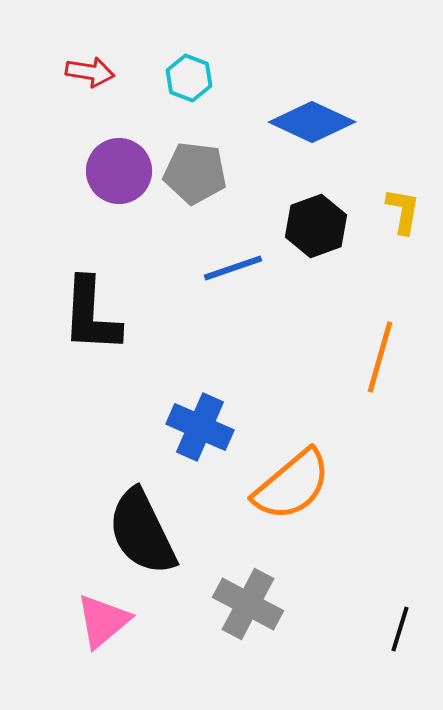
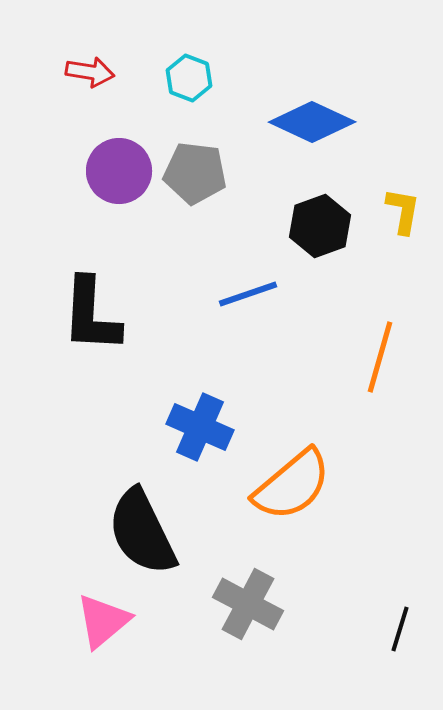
black hexagon: moved 4 px right
blue line: moved 15 px right, 26 px down
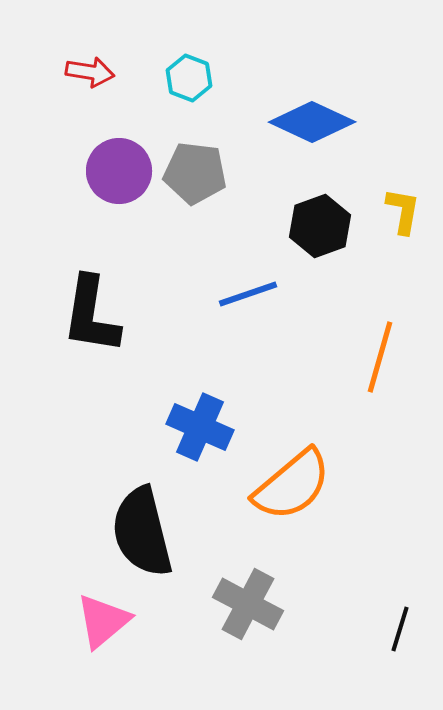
black L-shape: rotated 6 degrees clockwise
black semicircle: rotated 12 degrees clockwise
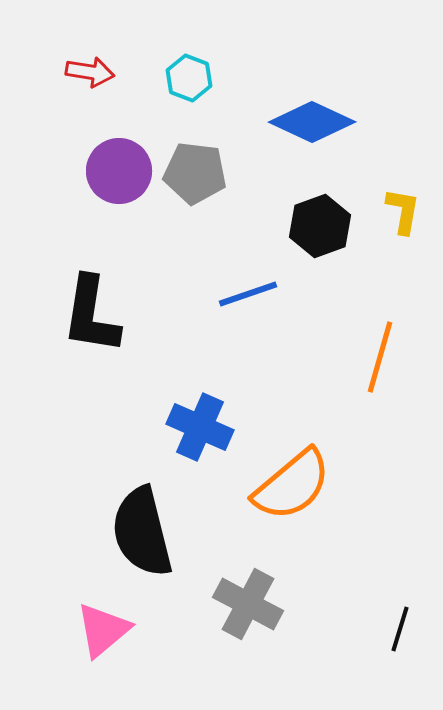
pink triangle: moved 9 px down
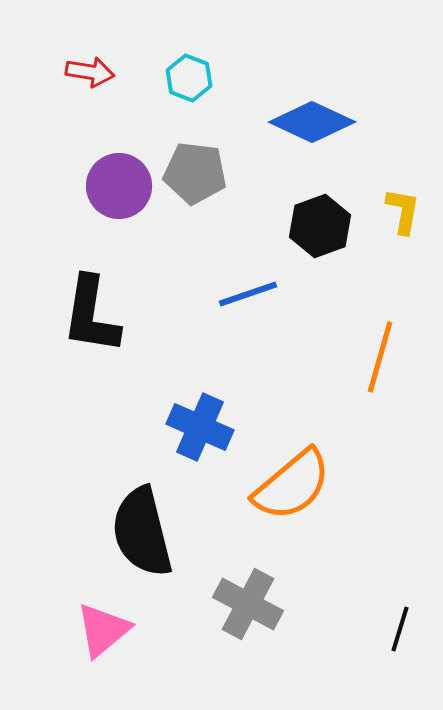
purple circle: moved 15 px down
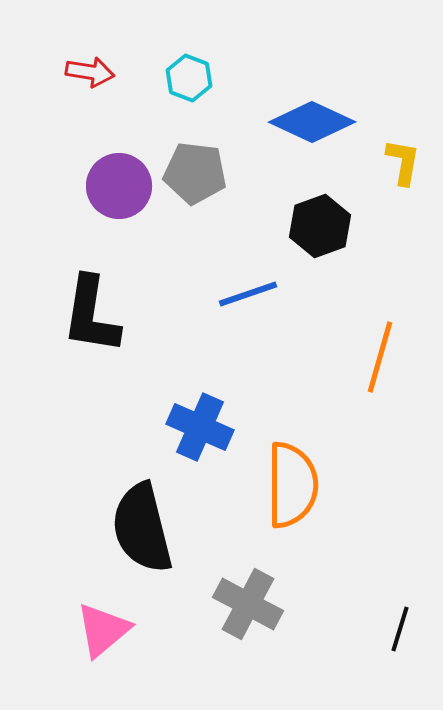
yellow L-shape: moved 49 px up
orange semicircle: rotated 50 degrees counterclockwise
black semicircle: moved 4 px up
